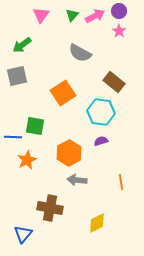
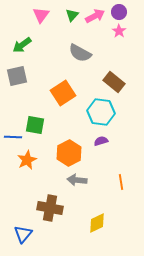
purple circle: moved 1 px down
green square: moved 1 px up
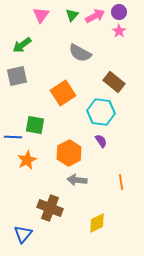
purple semicircle: rotated 72 degrees clockwise
brown cross: rotated 10 degrees clockwise
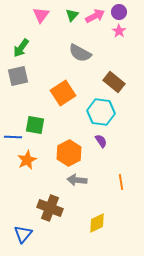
green arrow: moved 1 px left, 3 px down; rotated 18 degrees counterclockwise
gray square: moved 1 px right
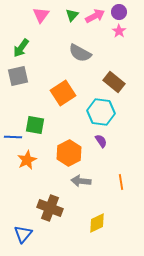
gray arrow: moved 4 px right, 1 px down
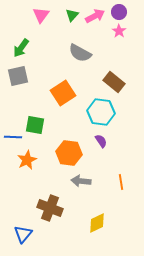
orange hexagon: rotated 25 degrees counterclockwise
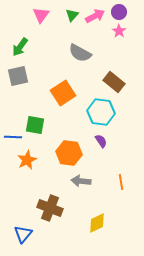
green arrow: moved 1 px left, 1 px up
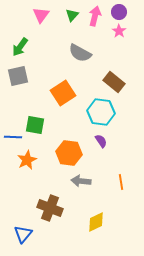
pink arrow: rotated 48 degrees counterclockwise
yellow diamond: moved 1 px left, 1 px up
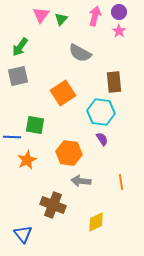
green triangle: moved 11 px left, 4 px down
brown rectangle: rotated 45 degrees clockwise
blue line: moved 1 px left
purple semicircle: moved 1 px right, 2 px up
brown cross: moved 3 px right, 3 px up
blue triangle: rotated 18 degrees counterclockwise
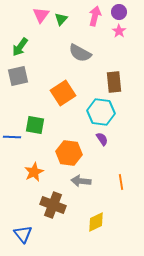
orange star: moved 7 px right, 12 px down
